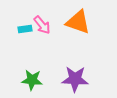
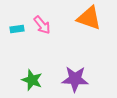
orange triangle: moved 11 px right, 4 px up
cyan rectangle: moved 8 px left
green star: rotated 15 degrees clockwise
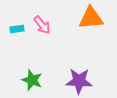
orange triangle: moved 2 px right; rotated 24 degrees counterclockwise
purple star: moved 4 px right, 2 px down
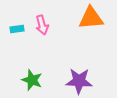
pink arrow: rotated 24 degrees clockwise
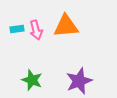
orange triangle: moved 25 px left, 8 px down
pink arrow: moved 6 px left, 5 px down
purple star: rotated 24 degrees counterclockwise
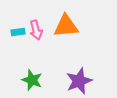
cyan rectangle: moved 1 px right, 3 px down
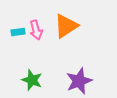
orange triangle: rotated 28 degrees counterclockwise
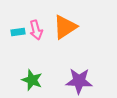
orange triangle: moved 1 px left, 1 px down
purple star: rotated 24 degrees clockwise
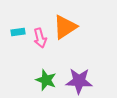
pink arrow: moved 4 px right, 8 px down
green star: moved 14 px right
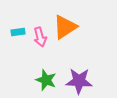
pink arrow: moved 1 px up
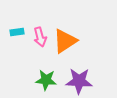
orange triangle: moved 14 px down
cyan rectangle: moved 1 px left
green star: rotated 15 degrees counterclockwise
